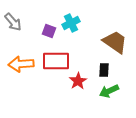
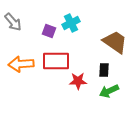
red star: rotated 30 degrees clockwise
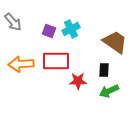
cyan cross: moved 6 px down
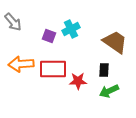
purple square: moved 5 px down
red rectangle: moved 3 px left, 8 px down
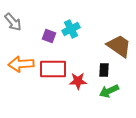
brown trapezoid: moved 4 px right, 4 px down
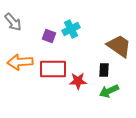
orange arrow: moved 1 px left, 2 px up
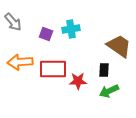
cyan cross: rotated 18 degrees clockwise
purple square: moved 3 px left, 2 px up
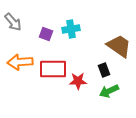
black rectangle: rotated 24 degrees counterclockwise
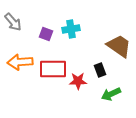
black rectangle: moved 4 px left
green arrow: moved 2 px right, 3 px down
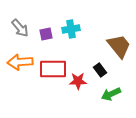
gray arrow: moved 7 px right, 6 px down
purple square: rotated 32 degrees counterclockwise
brown trapezoid: rotated 16 degrees clockwise
black rectangle: rotated 16 degrees counterclockwise
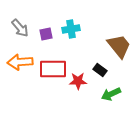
black rectangle: rotated 16 degrees counterclockwise
